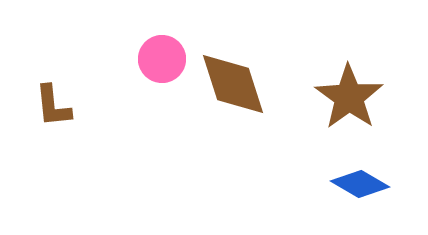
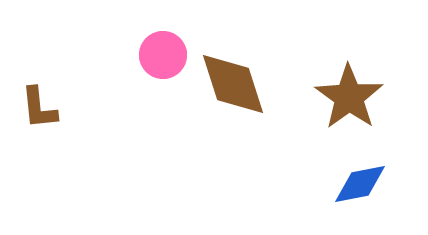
pink circle: moved 1 px right, 4 px up
brown L-shape: moved 14 px left, 2 px down
blue diamond: rotated 42 degrees counterclockwise
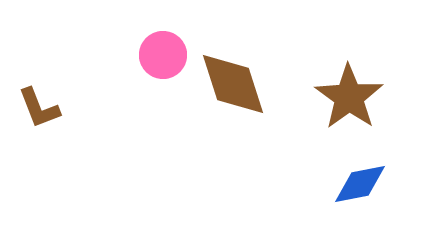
brown L-shape: rotated 15 degrees counterclockwise
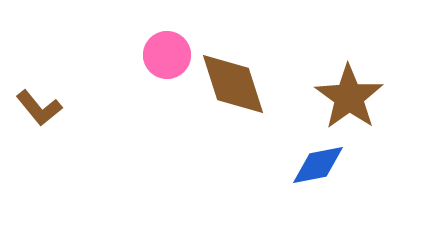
pink circle: moved 4 px right
brown L-shape: rotated 18 degrees counterclockwise
blue diamond: moved 42 px left, 19 px up
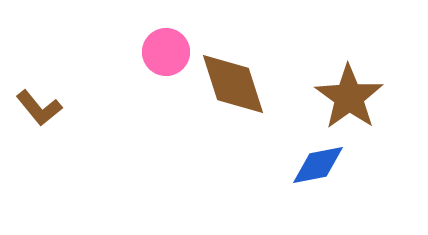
pink circle: moved 1 px left, 3 px up
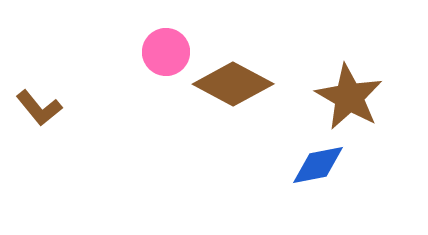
brown diamond: rotated 44 degrees counterclockwise
brown star: rotated 6 degrees counterclockwise
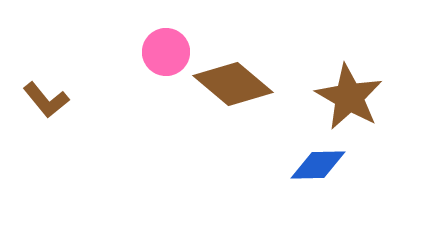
brown diamond: rotated 12 degrees clockwise
brown L-shape: moved 7 px right, 8 px up
blue diamond: rotated 10 degrees clockwise
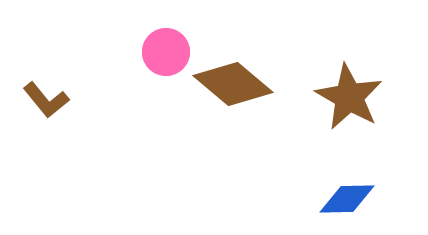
blue diamond: moved 29 px right, 34 px down
